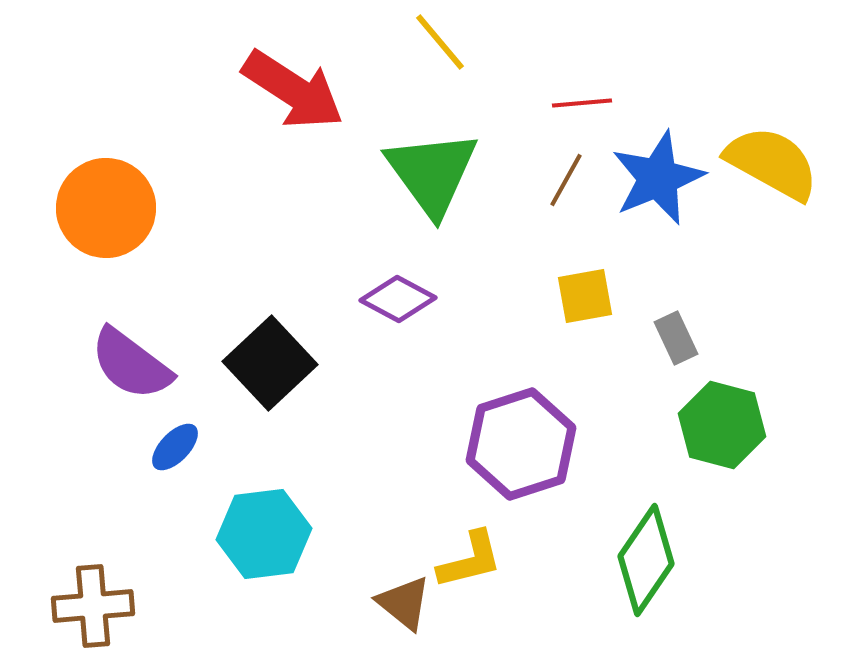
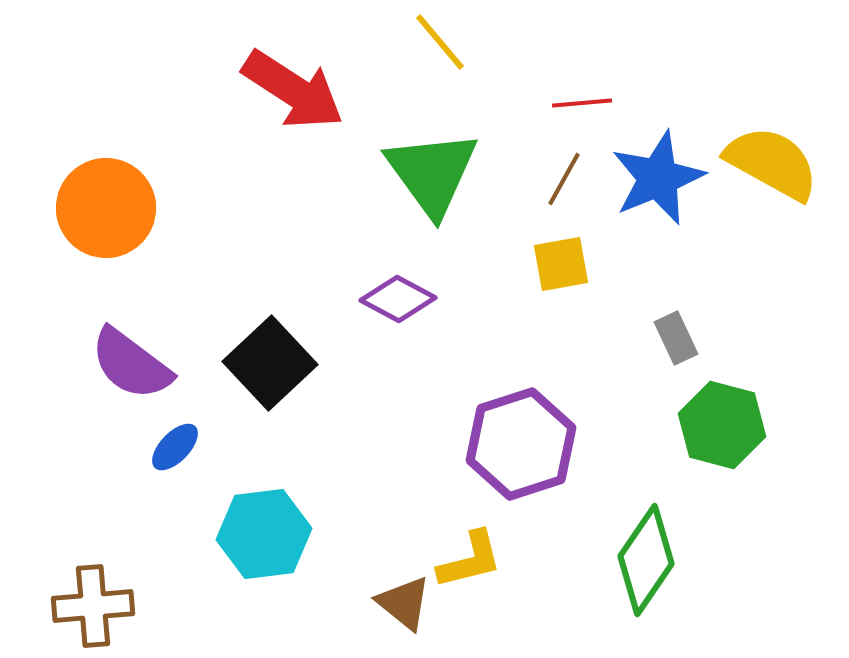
brown line: moved 2 px left, 1 px up
yellow square: moved 24 px left, 32 px up
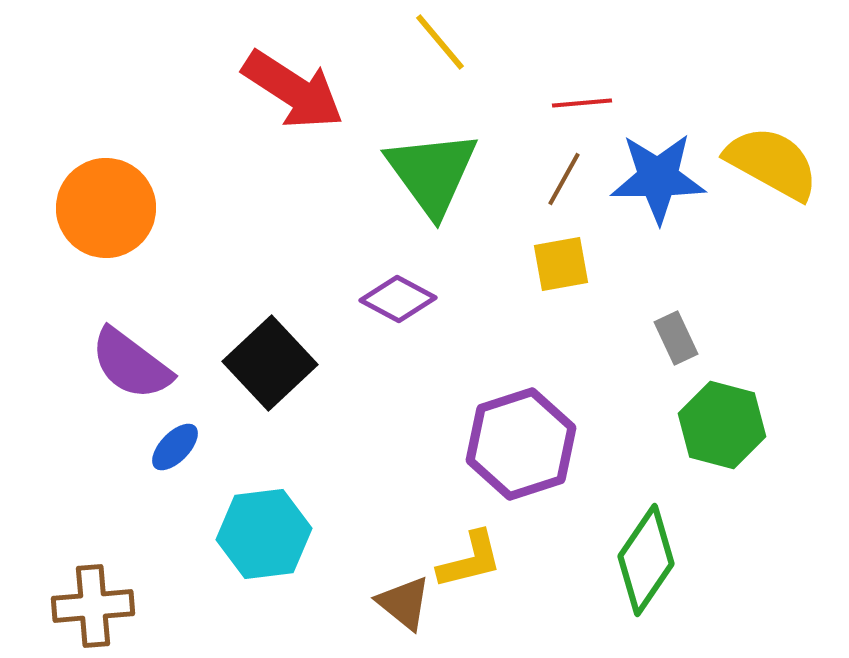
blue star: rotated 22 degrees clockwise
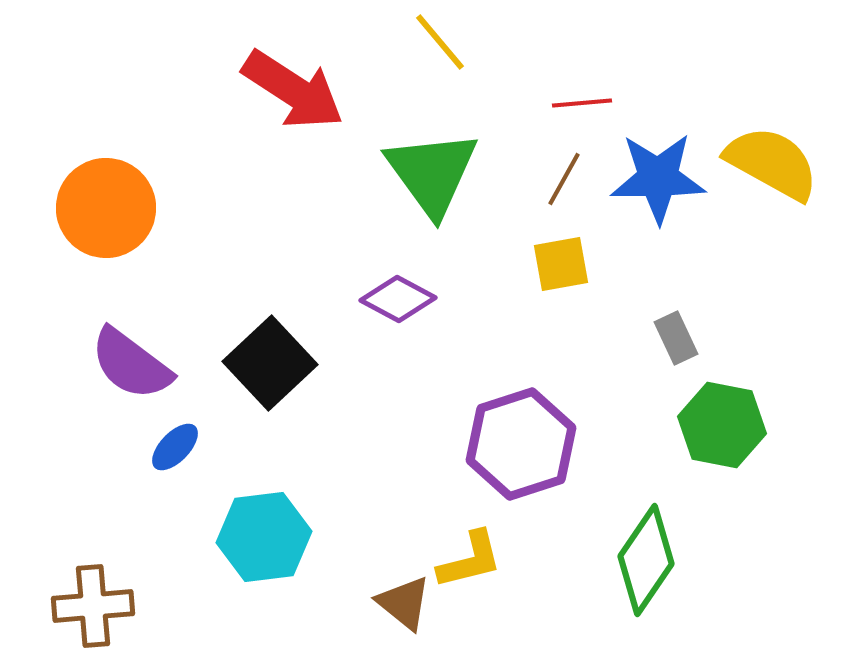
green hexagon: rotated 4 degrees counterclockwise
cyan hexagon: moved 3 px down
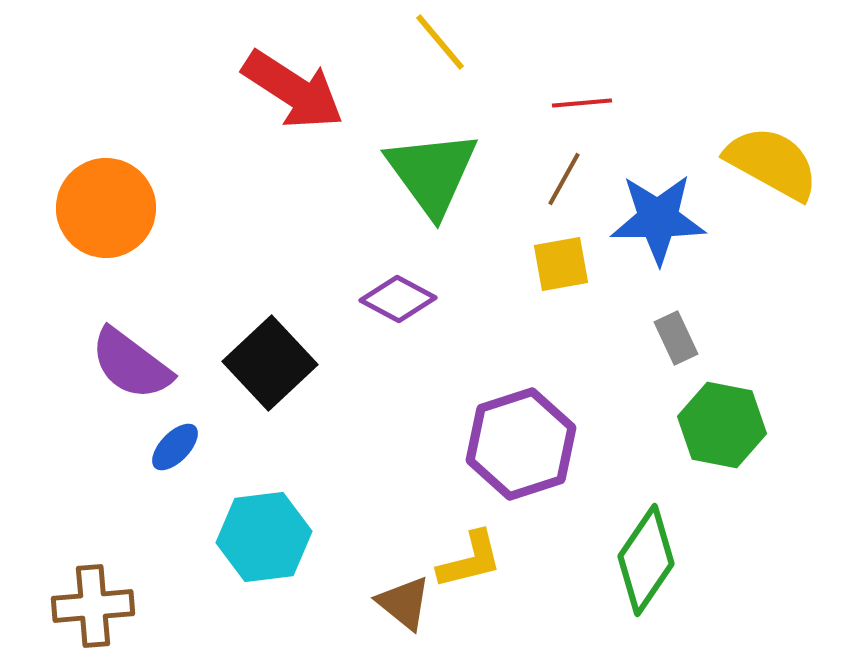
blue star: moved 41 px down
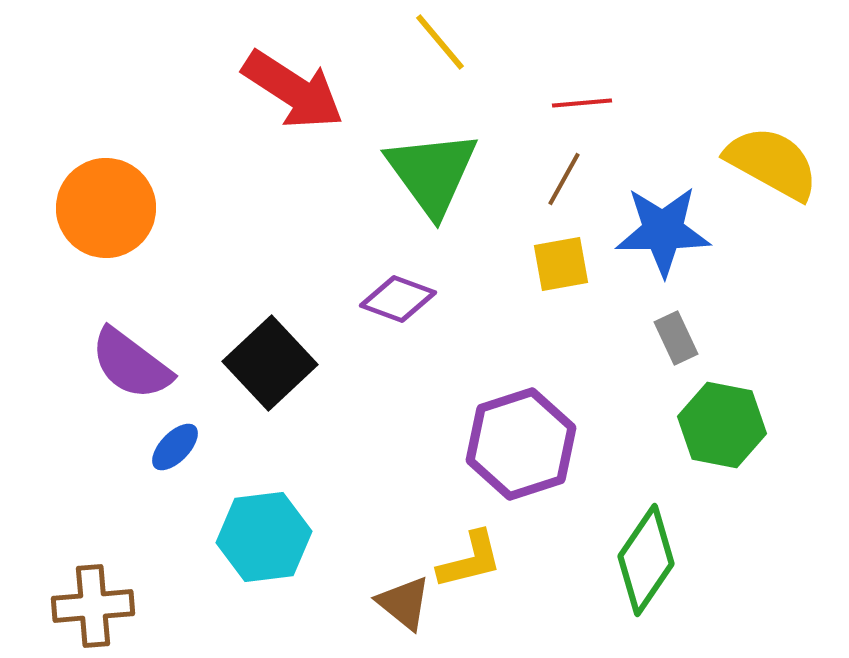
blue star: moved 5 px right, 12 px down
purple diamond: rotated 8 degrees counterclockwise
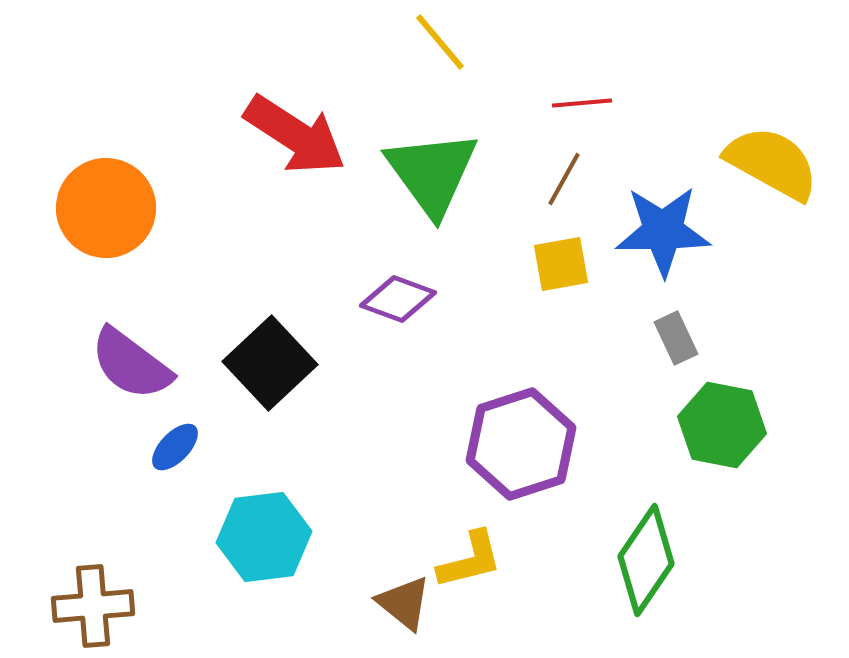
red arrow: moved 2 px right, 45 px down
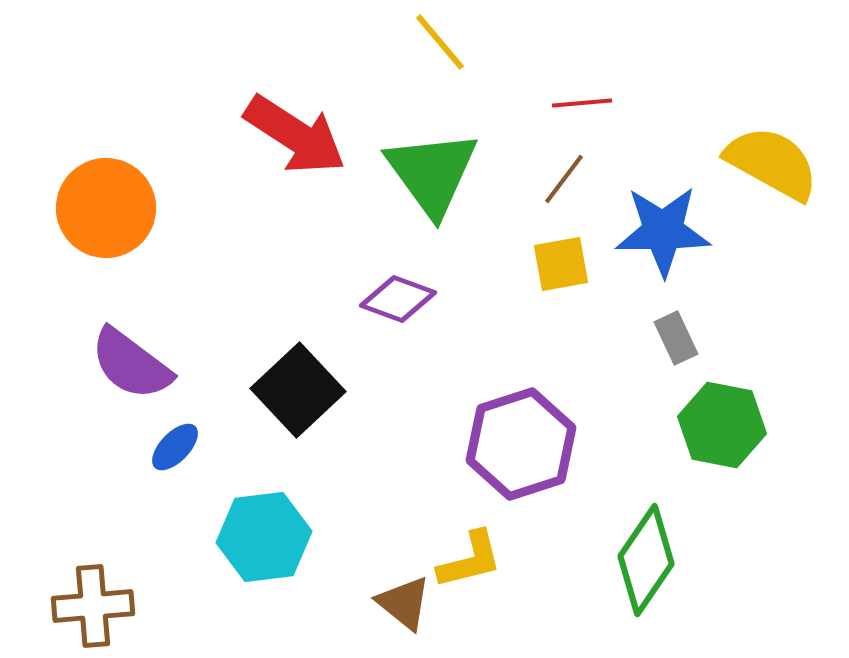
brown line: rotated 8 degrees clockwise
black square: moved 28 px right, 27 px down
